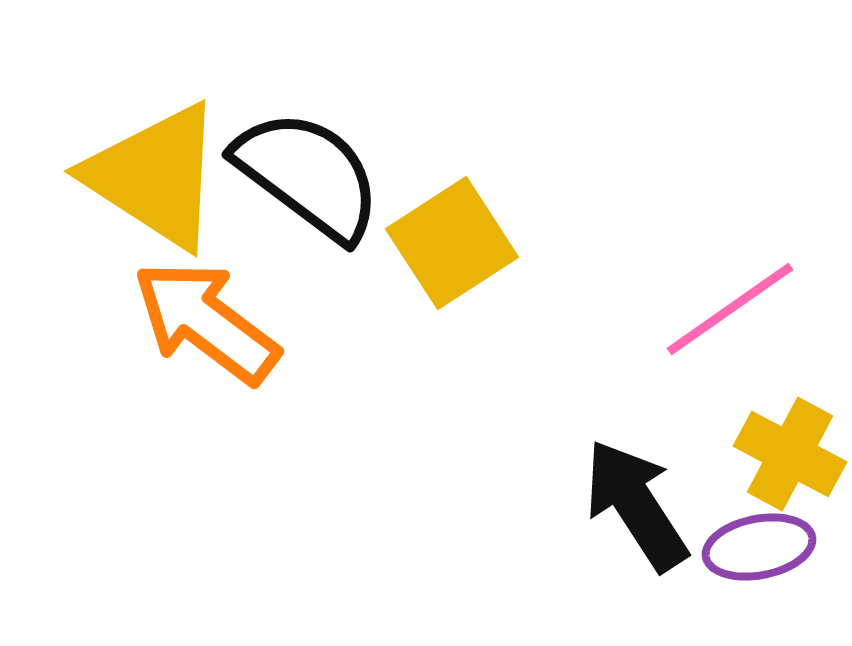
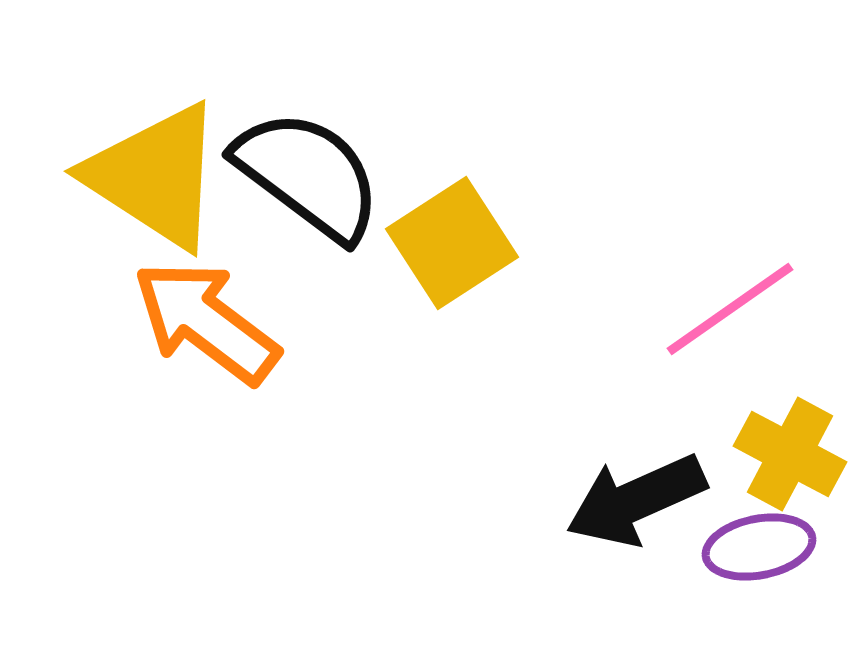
black arrow: moved 5 px up; rotated 81 degrees counterclockwise
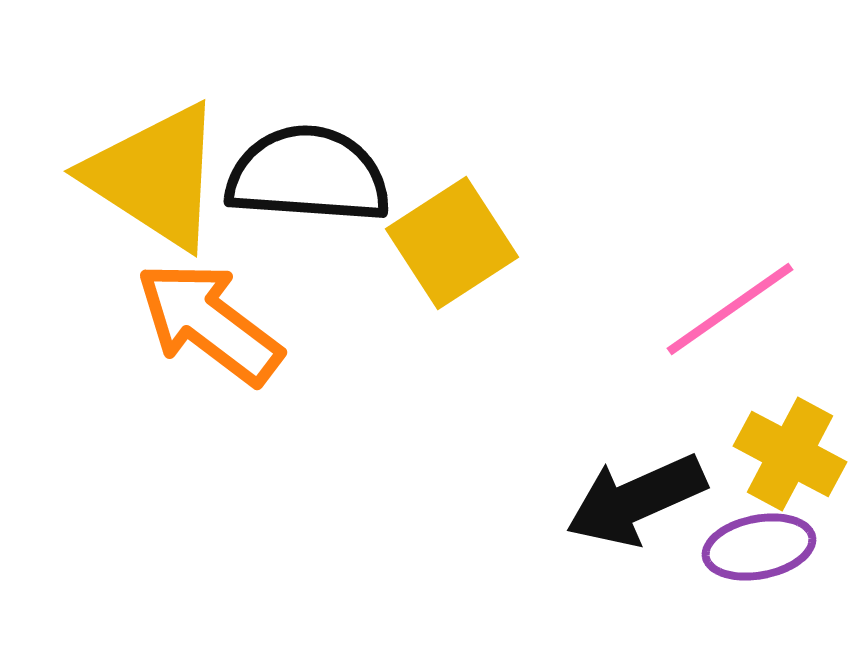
black semicircle: rotated 33 degrees counterclockwise
orange arrow: moved 3 px right, 1 px down
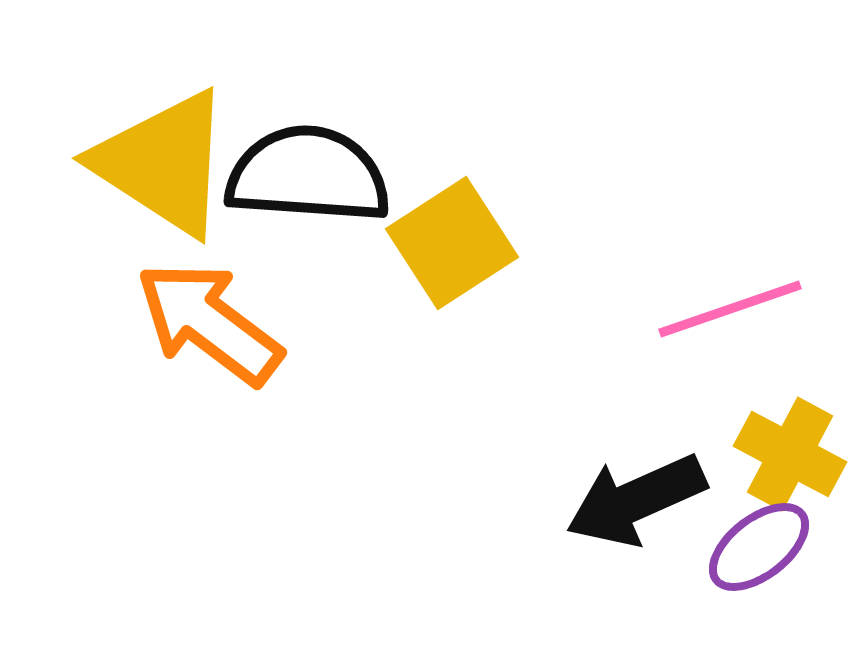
yellow triangle: moved 8 px right, 13 px up
pink line: rotated 16 degrees clockwise
purple ellipse: rotated 27 degrees counterclockwise
